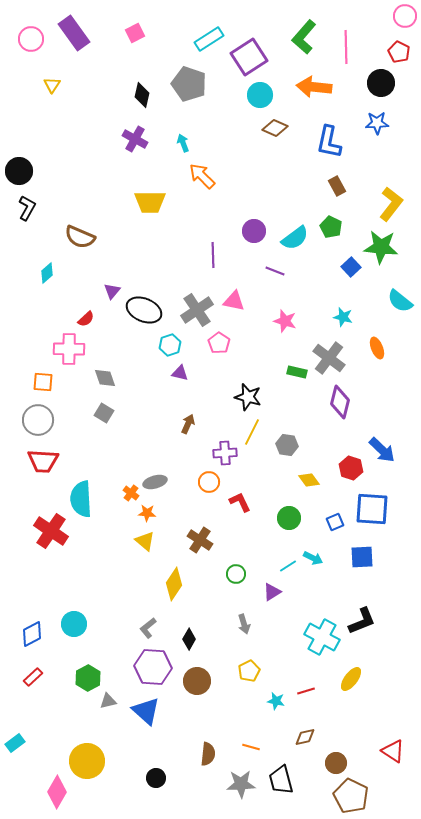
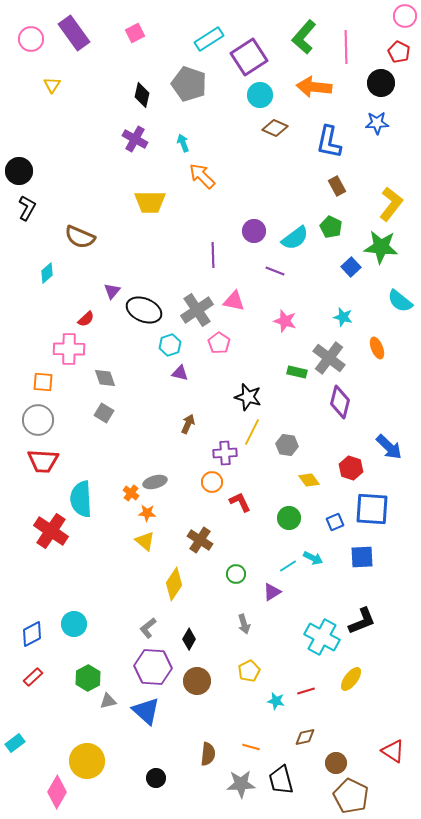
blue arrow at (382, 450): moved 7 px right, 3 px up
orange circle at (209, 482): moved 3 px right
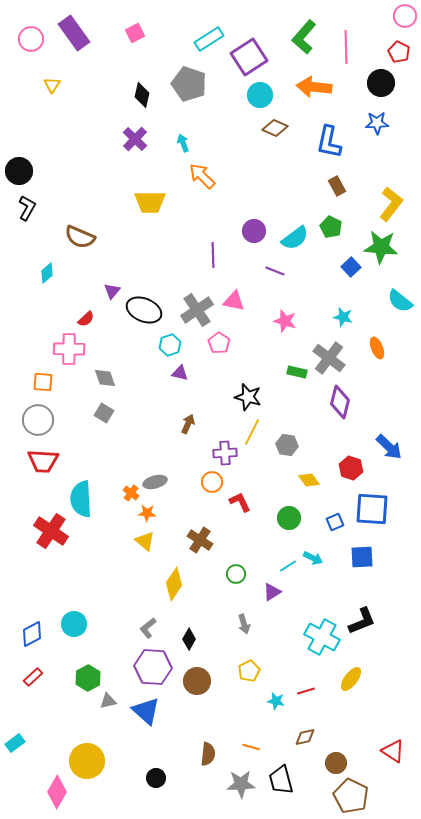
purple cross at (135, 139): rotated 15 degrees clockwise
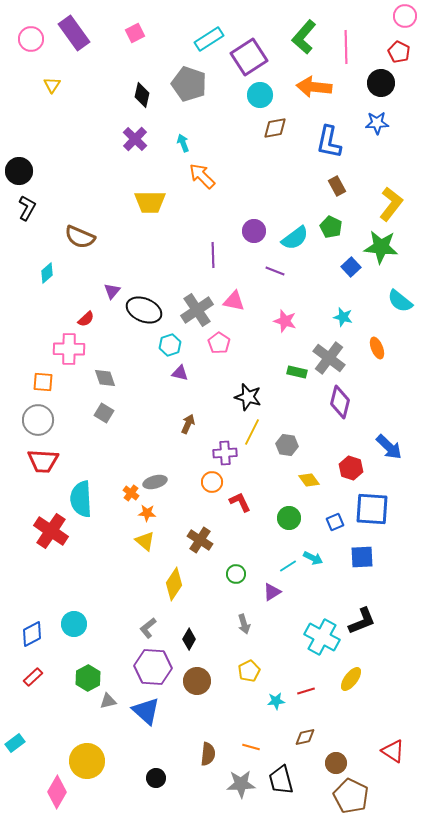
brown diamond at (275, 128): rotated 35 degrees counterclockwise
cyan star at (276, 701): rotated 18 degrees counterclockwise
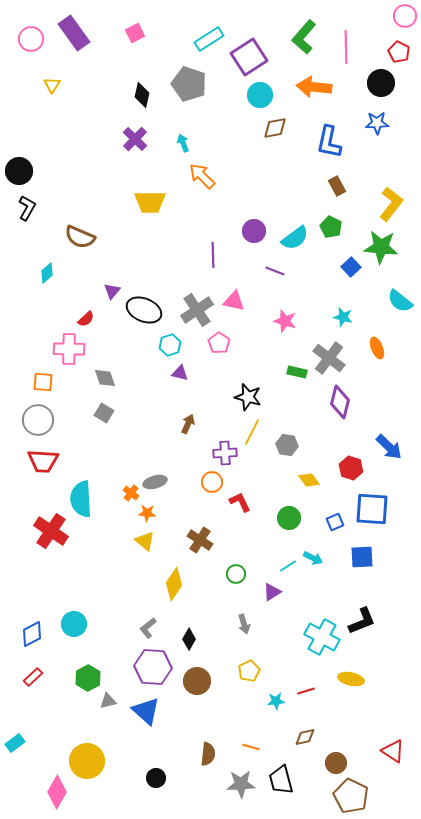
yellow ellipse at (351, 679): rotated 65 degrees clockwise
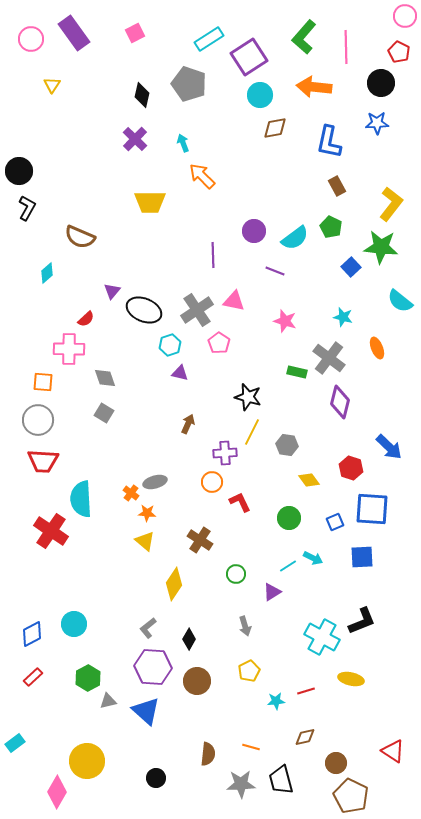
gray arrow at (244, 624): moved 1 px right, 2 px down
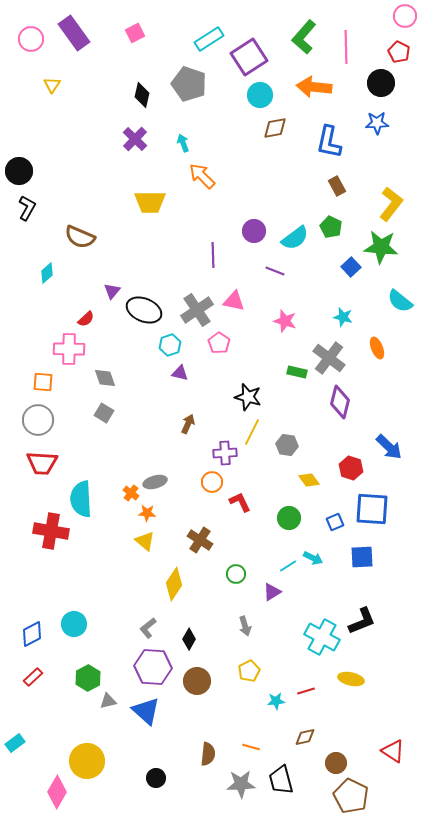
red trapezoid at (43, 461): moved 1 px left, 2 px down
red cross at (51, 531): rotated 24 degrees counterclockwise
